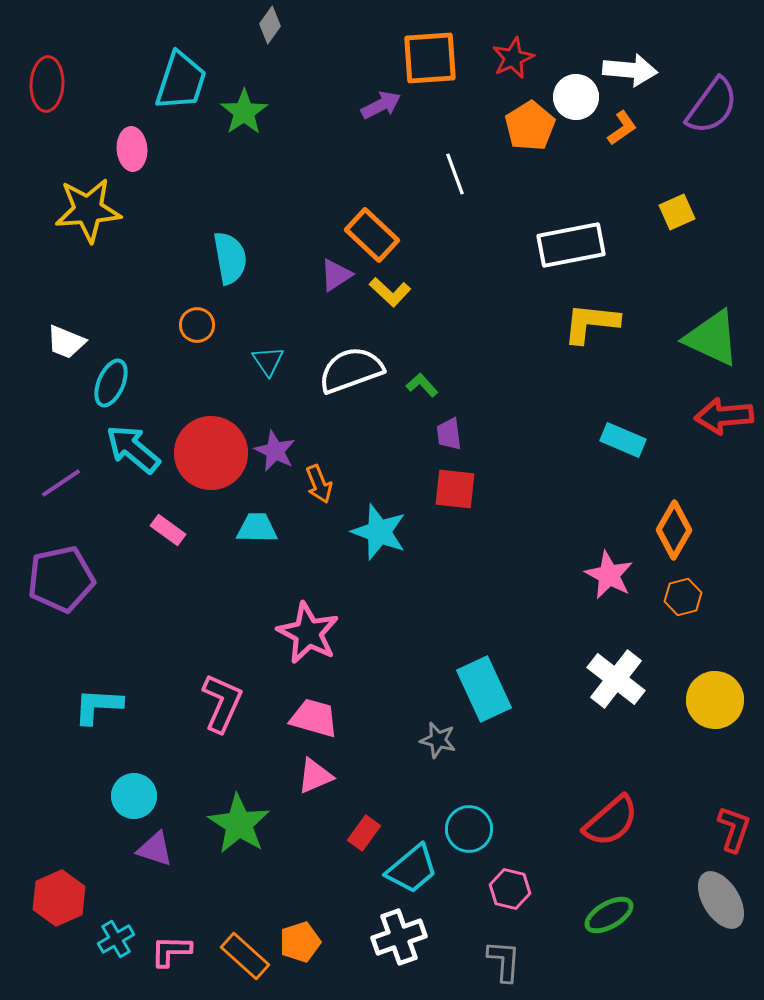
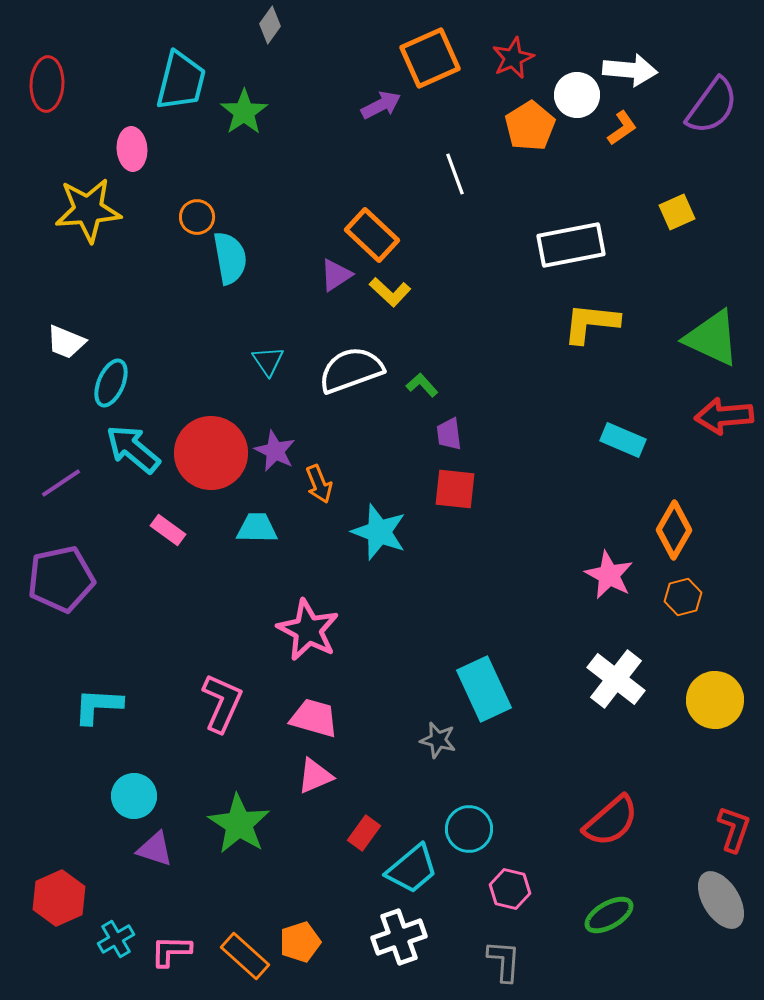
orange square at (430, 58): rotated 20 degrees counterclockwise
cyan trapezoid at (181, 81): rotated 4 degrees counterclockwise
white circle at (576, 97): moved 1 px right, 2 px up
orange circle at (197, 325): moved 108 px up
pink star at (308, 633): moved 3 px up
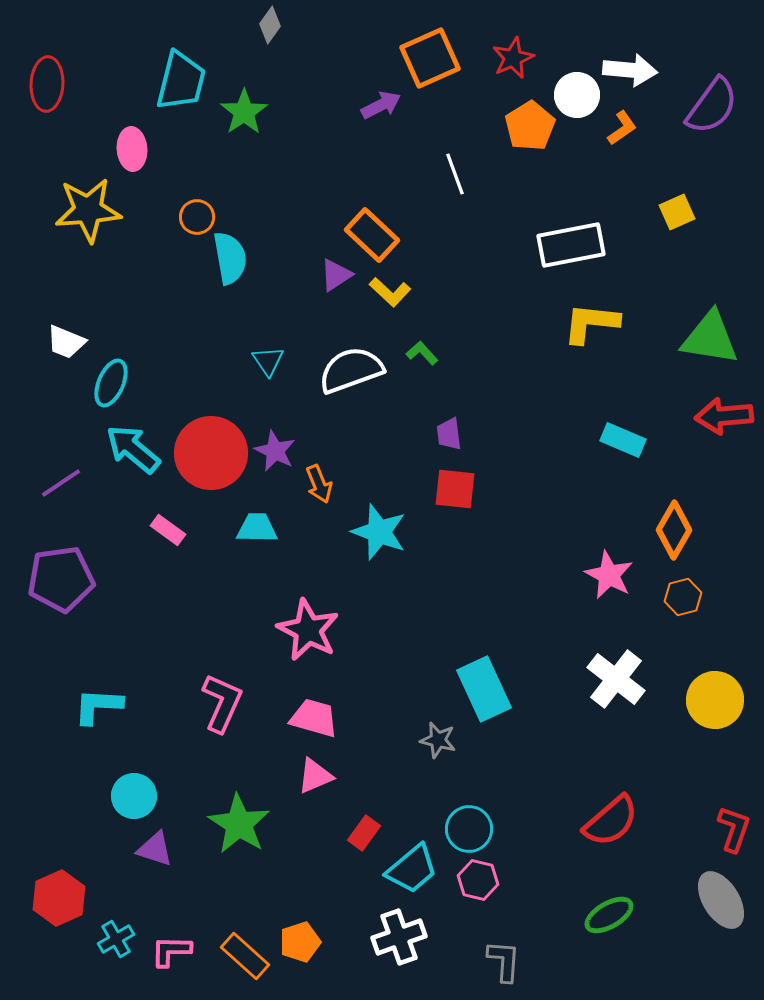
green triangle at (712, 338): moved 2 px left; rotated 16 degrees counterclockwise
green L-shape at (422, 385): moved 32 px up
purple pentagon at (61, 579): rotated 4 degrees clockwise
pink hexagon at (510, 889): moved 32 px left, 9 px up
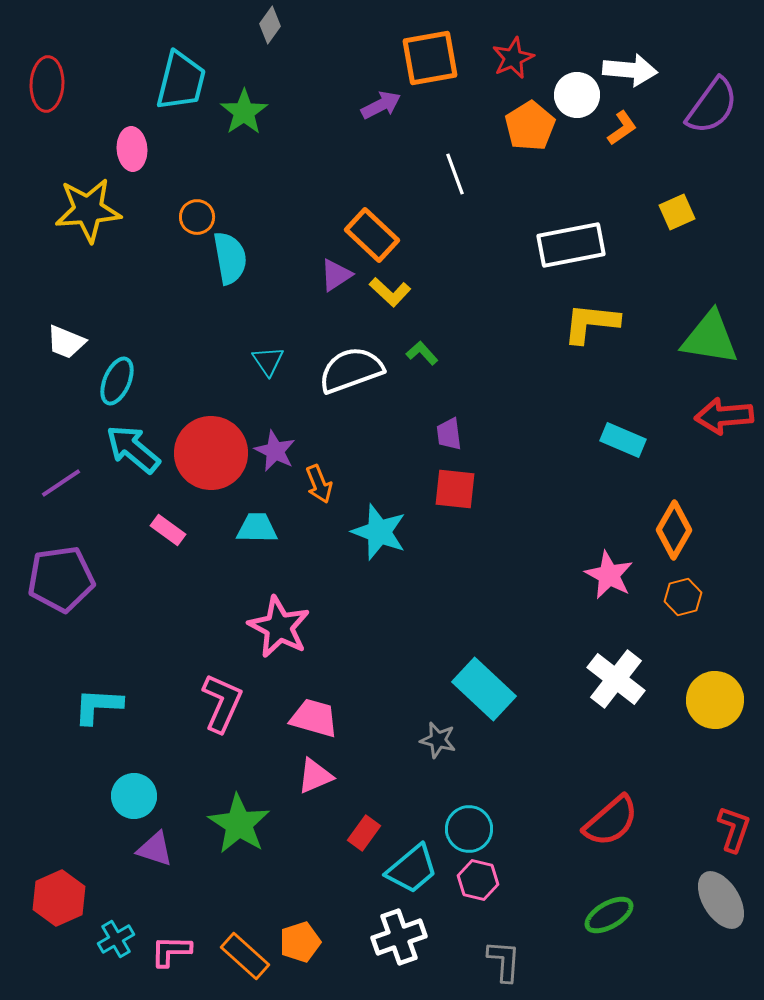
orange square at (430, 58): rotated 14 degrees clockwise
cyan ellipse at (111, 383): moved 6 px right, 2 px up
pink star at (308, 630): moved 29 px left, 3 px up
cyan rectangle at (484, 689): rotated 22 degrees counterclockwise
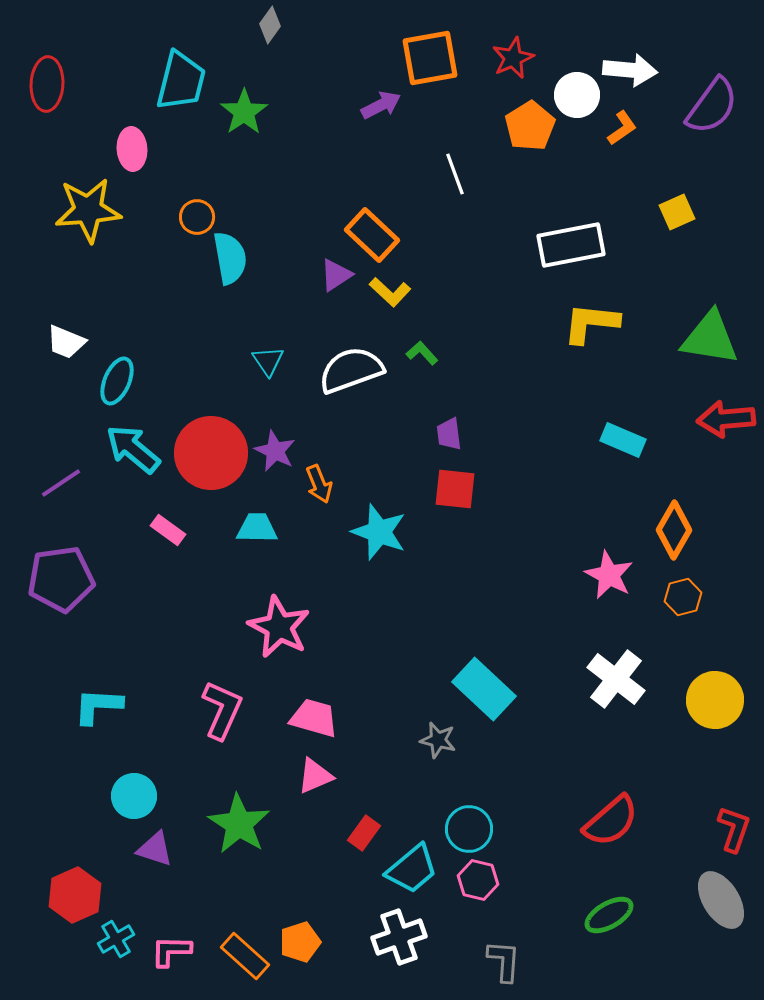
red arrow at (724, 416): moved 2 px right, 3 px down
pink L-shape at (222, 703): moved 7 px down
red hexagon at (59, 898): moved 16 px right, 3 px up
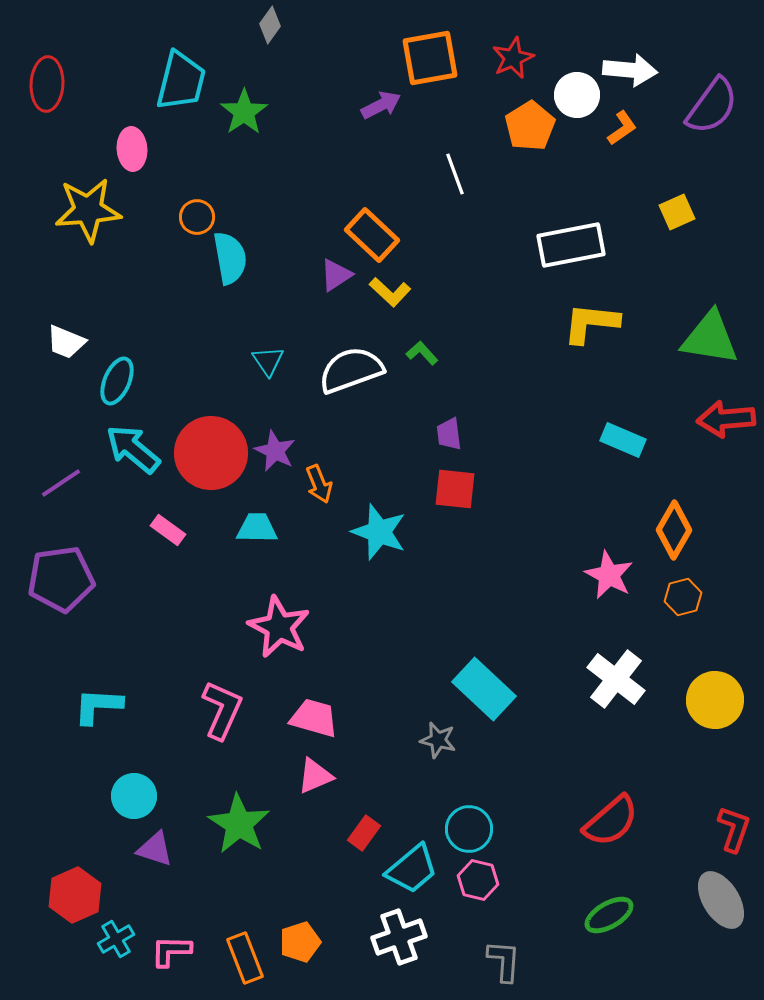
orange rectangle at (245, 956): moved 2 px down; rotated 27 degrees clockwise
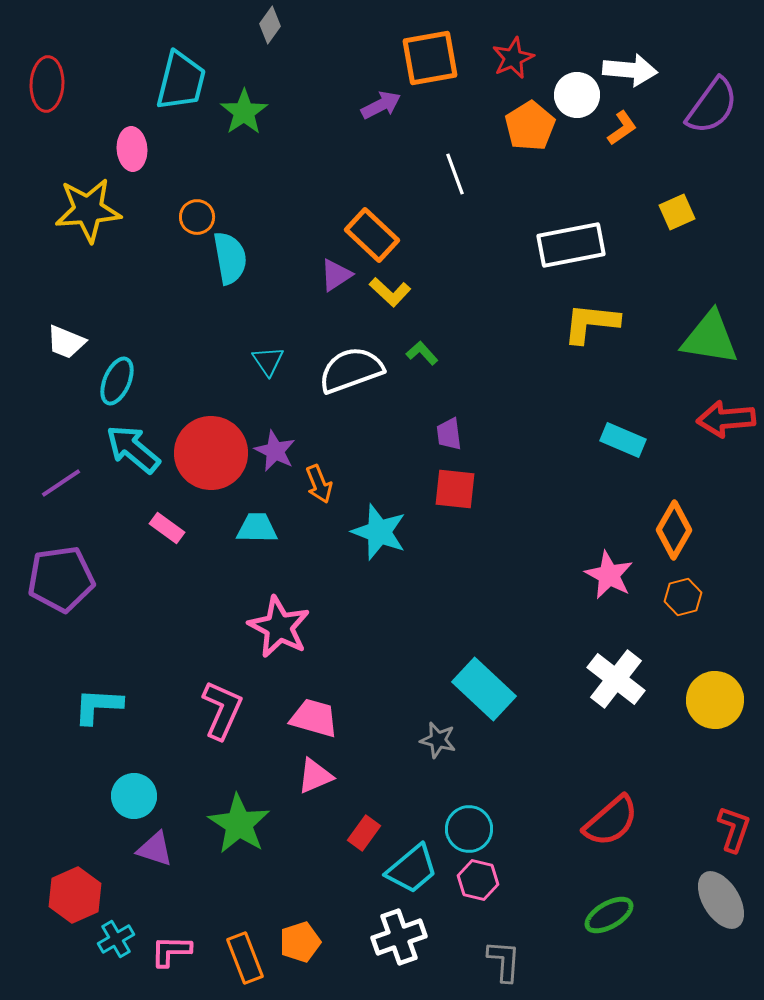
pink rectangle at (168, 530): moved 1 px left, 2 px up
